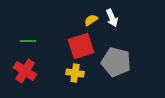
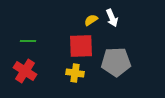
red square: rotated 16 degrees clockwise
gray pentagon: rotated 16 degrees counterclockwise
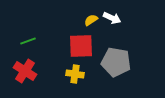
white arrow: rotated 42 degrees counterclockwise
green line: rotated 21 degrees counterclockwise
gray pentagon: rotated 12 degrees clockwise
yellow cross: moved 1 px down
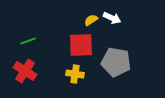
red square: moved 1 px up
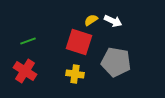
white arrow: moved 1 px right, 3 px down
red square: moved 2 px left, 3 px up; rotated 20 degrees clockwise
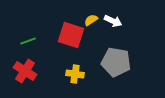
red square: moved 8 px left, 7 px up
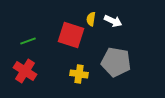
yellow semicircle: moved 1 px up; rotated 48 degrees counterclockwise
yellow cross: moved 4 px right
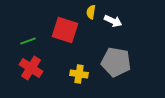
yellow semicircle: moved 7 px up
red square: moved 6 px left, 5 px up
red cross: moved 6 px right, 3 px up
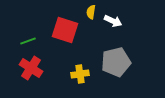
gray pentagon: rotated 24 degrees counterclockwise
yellow cross: moved 1 px right; rotated 18 degrees counterclockwise
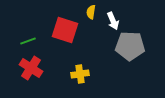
white arrow: rotated 42 degrees clockwise
gray pentagon: moved 14 px right, 16 px up; rotated 16 degrees clockwise
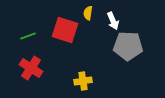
yellow semicircle: moved 3 px left, 1 px down
green line: moved 5 px up
gray pentagon: moved 2 px left
yellow cross: moved 3 px right, 7 px down
